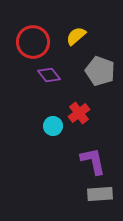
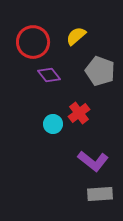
cyan circle: moved 2 px up
purple L-shape: rotated 140 degrees clockwise
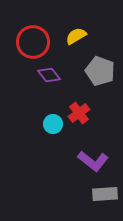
yellow semicircle: rotated 10 degrees clockwise
gray rectangle: moved 5 px right
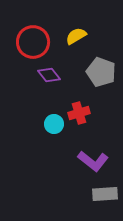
gray pentagon: moved 1 px right, 1 px down
red cross: rotated 20 degrees clockwise
cyan circle: moved 1 px right
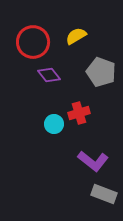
gray rectangle: moved 1 px left; rotated 25 degrees clockwise
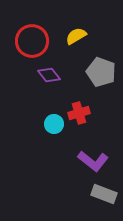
red circle: moved 1 px left, 1 px up
